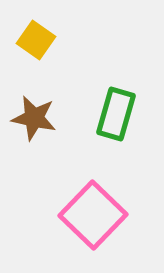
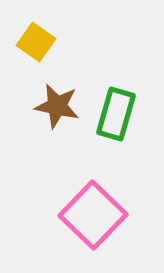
yellow square: moved 2 px down
brown star: moved 23 px right, 12 px up
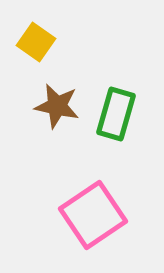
pink square: rotated 12 degrees clockwise
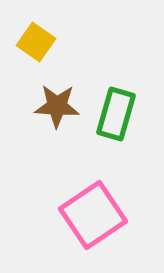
brown star: rotated 9 degrees counterclockwise
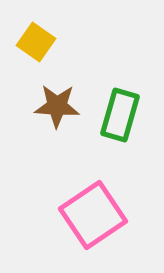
green rectangle: moved 4 px right, 1 px down
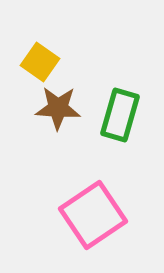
yellow square: moved 4 px right, 20 px down
brown star: moved 1 px right, 2 px down
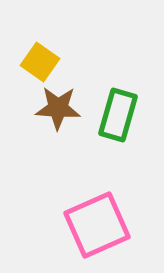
green rectangle: moved 2 px left
pink square: moved 4 px right, 10 px down; rotated 10 degrees clockwise
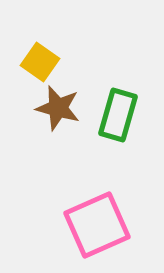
brown star: rotated 12 degrees clockwise
